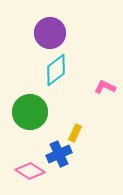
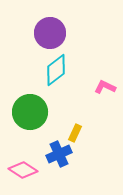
pink diamond: moved 7 px left, 1 px up
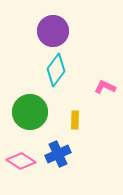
purple circle: moved 3 px right, 2 px up
cyan diamond: rotated 16 degrees counterclockwise
yellow rectangle: moved 13 px up; rotated 24 degrees counterclockwise
blue cross: moved 1 px left
pink diamond: moved 2 px left, 9 px up
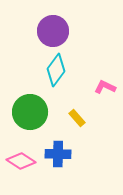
yellow rectangle: moved 2 px right, 2 px up; rotated 42 degrees counterclockwise
blue cross: rotated 25 degrees clockwise
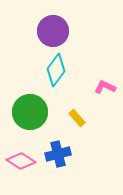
blue cross: rotated 15 degrees counterclockwise
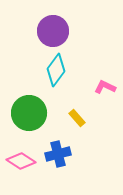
green circle: moved 1 px left, 1 px down
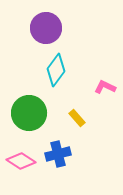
purple circle: moved 7 px left, 3 px up
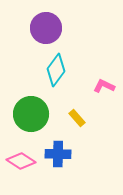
pink L-shape: moved 1 px left, 1 px up
green circle: moved 2 px right, 1 px down
blue cross: rotated 15 degrees clockwise
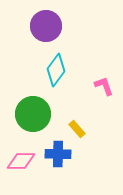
purple circle: moved 2 px up
pink L-shape: rotated 45 degrees clockwise
green circle: moved 2 px right
yellow rectangle: moved 11 px down
pink diamond: rotated 32 degrees counterclockwise
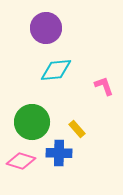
purple circle: moved 2 px down
cyan diamond: rotated 48 degrees clockwise
green circle: moved 1 px left, 8 px down
blue cross: moved 1 px right, 1 px up
pink diamond: rotated 16 degrees clockwise
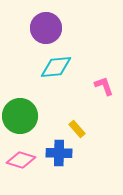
cyan diamond: moved 3 px up
green circle: moved 12 px left, 6 px up
pink diamond: moved 1 px up
